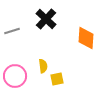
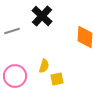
black cross: moved 4 px left, 3 px up
orange diamond: moved 1 px left, 1 px up
yellow semicircle: moved 1 px right; rotated 24 degrees clockwise
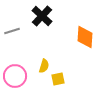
yellow square: moved 1 px right
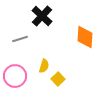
gray line: moved 8 px right, 8 px down
yellow square: rotated 32 degrees counterclockwise
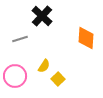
orange diamond: moved 1 px right, 1 px down
yellow semicircle: rotated 16 degrees clockwise
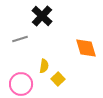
orange diamond: moved 10 px down; rotated 20 degrees counterclockwise
yellow semicircle: rotated 24 degrees counterclockwise
pink circle: moved 6 px right, 8 px down
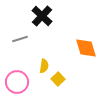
pink circle: moved 4 px left, 2 px up
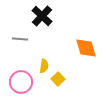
gray line: rotated 21 degrees clockwise
pink circle: moved 4 px right
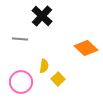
orange diamond: rotated 30 degrees counterclockwise
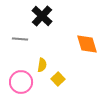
orange diamond: moved 1 px right, 4 px up; rotated 30 degrees clockwise
yellow semicircle: moved 2 px left, 1 px up
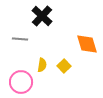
yellow square: moved 6 px right, 13 px up
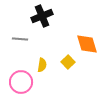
black cross: rotated 25 degrees clockwise
yellow square: moved 4 px right, 4 px up
